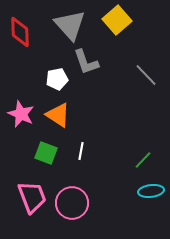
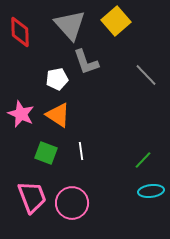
yellow square: moved 1 px left, 1 px down
white line: rotated 18 degrees counterclockwise
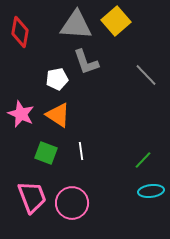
gray triangle: moved 6 px right; rotated 44 degrees counterclockwise
red diamond: rotated 12 degrees clockwise
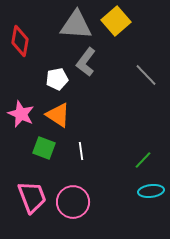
red diamond: moved 9 px down
gray L-shape: rotated 56 degrees clockwise
green square: moved 2 px left, 5 px up
pink circle: moved 1 px right, 1 px up
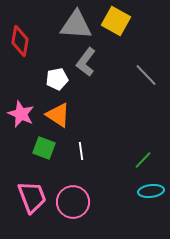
yellow square: rotated 20 degrees counterclockwise
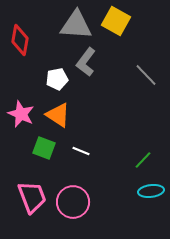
red diamond: moved 1 px up
white line: rotated 60 degrees counterclockwise
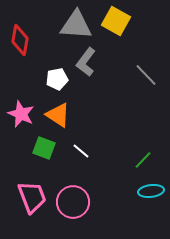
white line: rotated 18 degrees clockwise
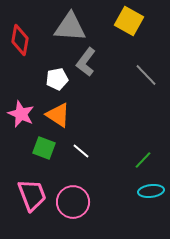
yellow square: moved 13 px right
gray triangle: moved 6 px left, 2 px down
pink trapezoid: moved 2 px up
